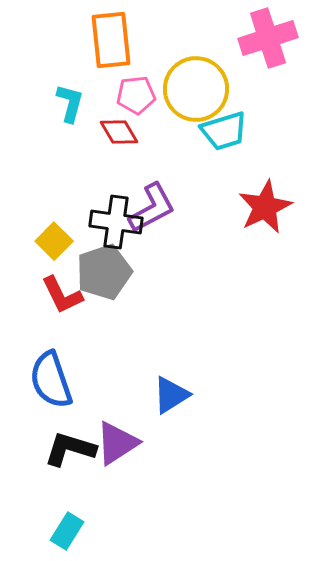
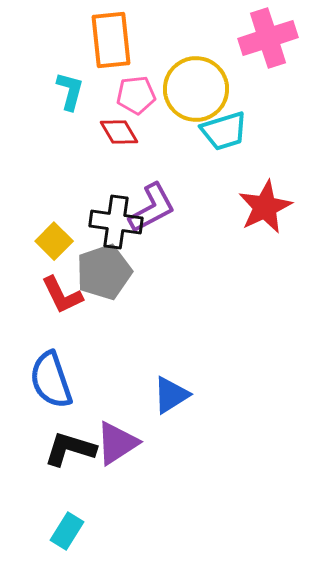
cyan L-shape: moved 12 px up
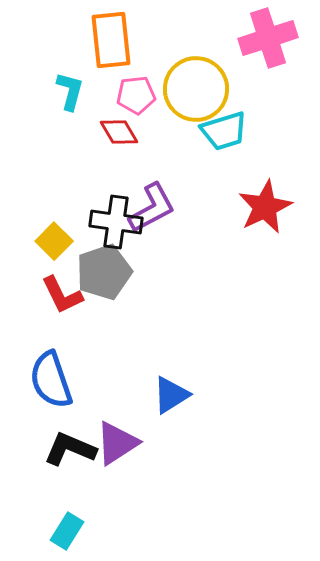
black L-shape: rotated 6 degrees clockwise
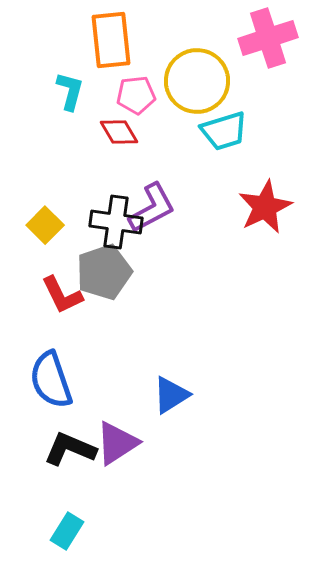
yellow circle: moved 1 px right, 8 px up
yellow square: moved 9 px left, 16 px up
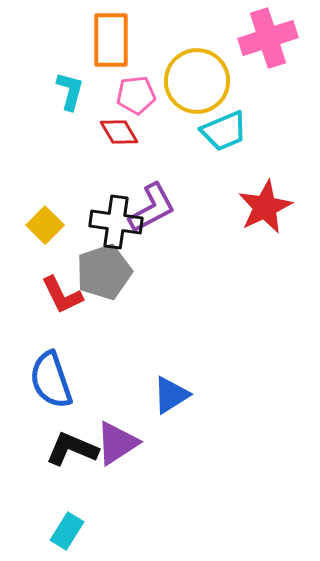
orange rectangle: rotated 6 degrees clockwise
cyan trapezoid: rotated 6 degrees counterclockwise
black L-shape: moved 2 px right
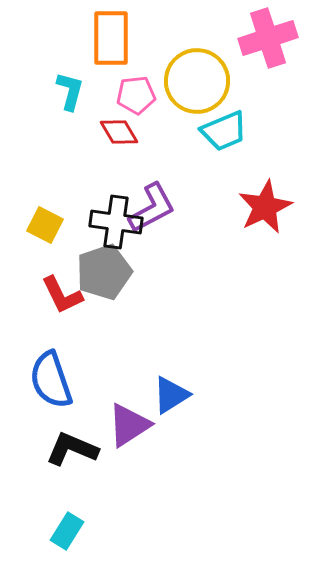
orange rectangle: moved 2 px up
yellow square: rotated 18 degrees counterclockwise
purple triangle: moved 12 px right, 18 px up
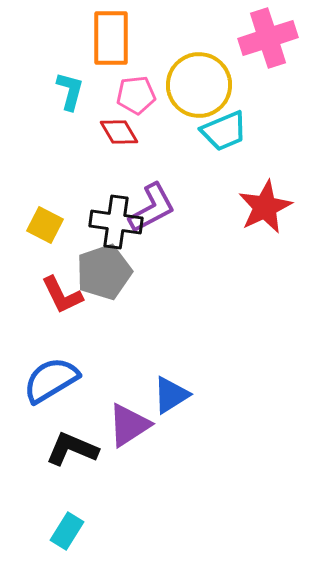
yellow circle: moved 2 px right, 4 px down
blue semicircle: rotated 78 degrees clockwise
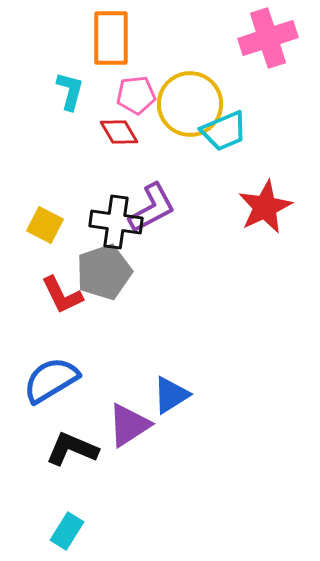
yellow circle: moved 9 px left, 19 px down
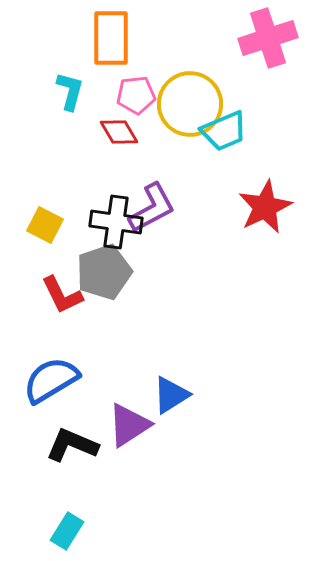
black L-shape: moved 4 px up
